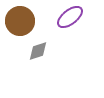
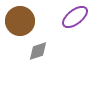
purple ellipse: moved 5 px right
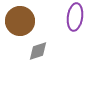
purple ellipse: rotated 44 degrees counterclockwise
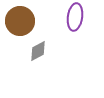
gray diamond: rotated 10 degrees counterclockwise
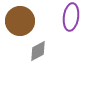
purple ellipse: moved 4 px left
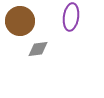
gray diamond: moved 2 px up; rotated 20 degrees clockwise
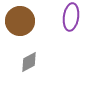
gray diamond: moved 9 px left, 13 px down; rotated 20 degrees counterclockwise
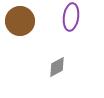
gray diamond: moved 28 px right, 5 px down
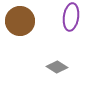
gray diamond: rotated 60 degrees clockwise
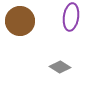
gray diamond: moved 3 px right
